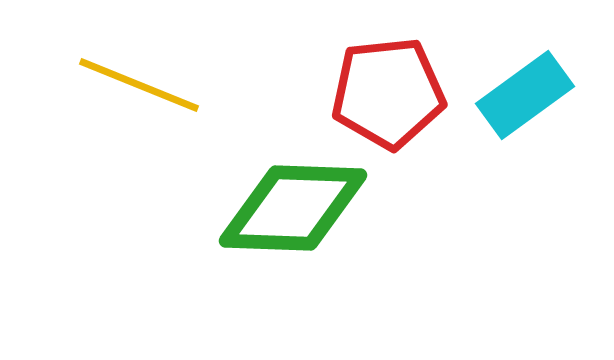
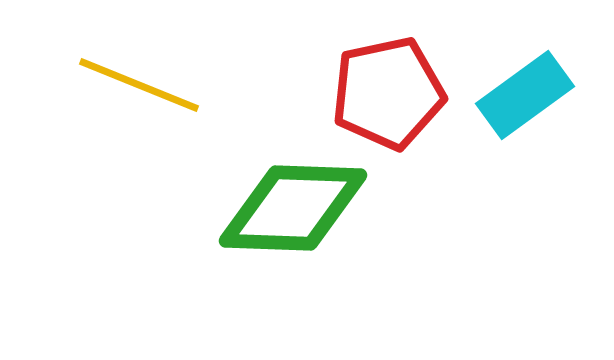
red pentagon: rotated 6 degrees counterclockwise
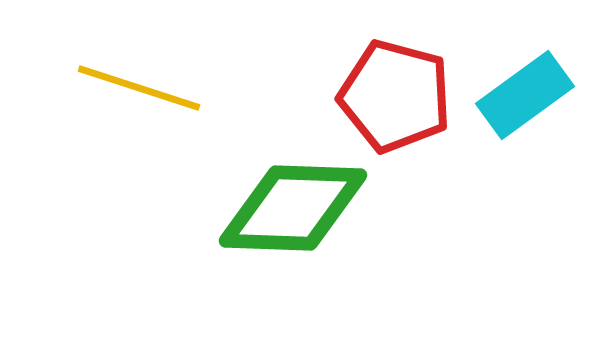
yellow line: moved 3 px down; rotated 4 degrees counterclockwise
red pentagon: moved 7 px right, 3 px down; rotated 27 degrees clockwise
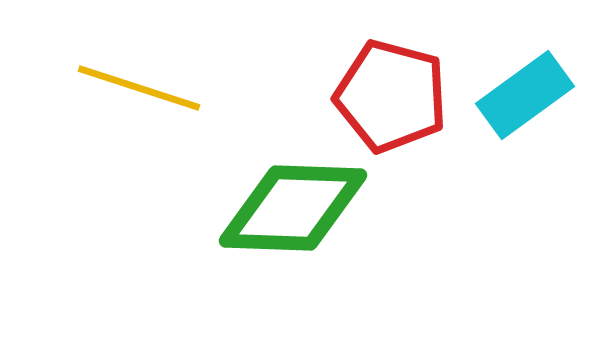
red pentagon: moved 4 px left
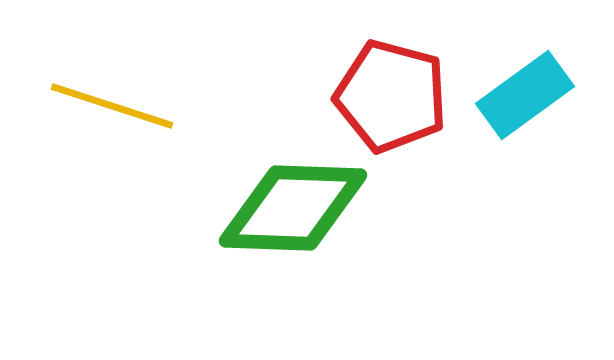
yellow line: moved 27 px left, 18 px down
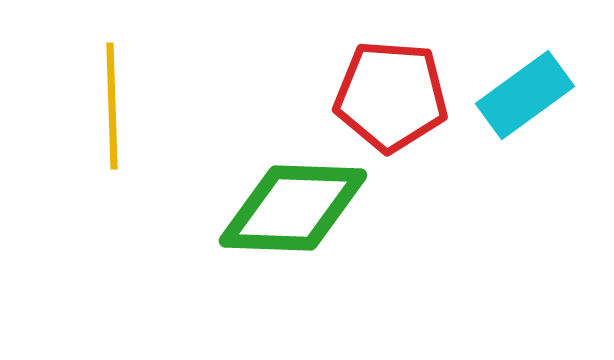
red pentagon: rotated 11 degrees counterclockwise
yellow line: rotated 70 degrees clockwise
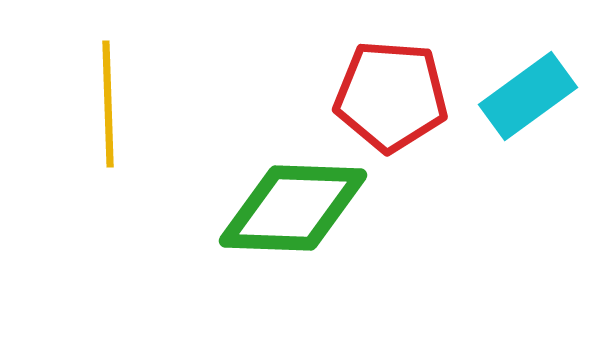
cyan rectangle: moved 3 px right, 1 px down
yellow line: moved 4 px left, 2 px up
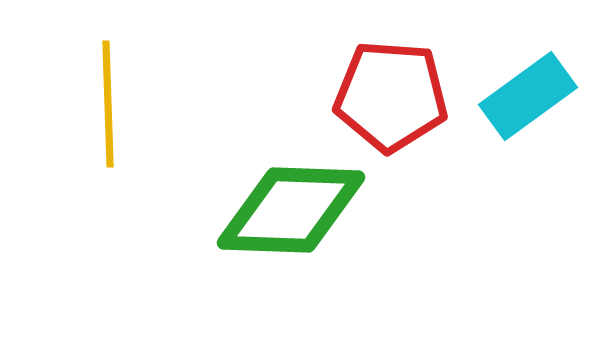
green diamond: moved 2 px left, 2 px down
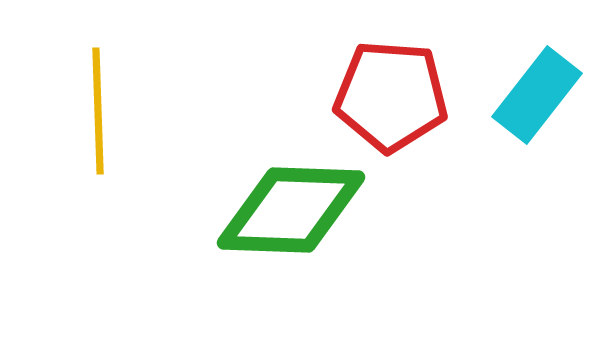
cyan rectangle: moved 9 px right, 1 px up; rotated 16 degrees counterclockwise
yellow line: moved 10 px left, 7 px down
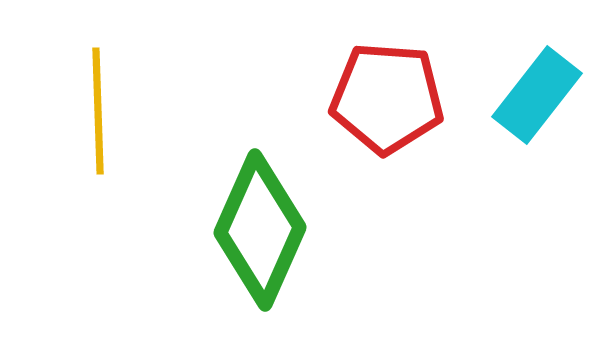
red pentagon: moved 4 px left, 2 px down
green diamond: moved 31 px left, 20 px down; rotated 68 degrees counterclockwise
